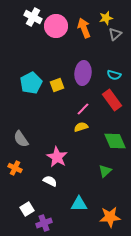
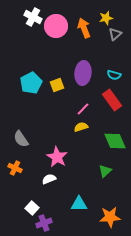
white semicircle: moved 1 px left, 2 px up; rotated 48 degrees counterclockwise
white square: moved 5 px right, 1 px up; rotated 16 degrees counterclockwise
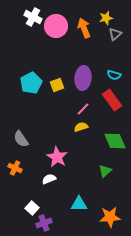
purple ellipse: moved 5 px down
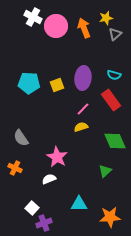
cyan pentagon: moved 2 px left; rotated 30 degrees clockwise
red rectangle: moved 1 px left
gray semicircle: moved 1 px up
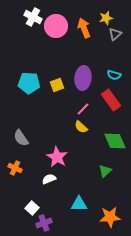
yellow semicircle: rotated 120 degrees counterclockwise
